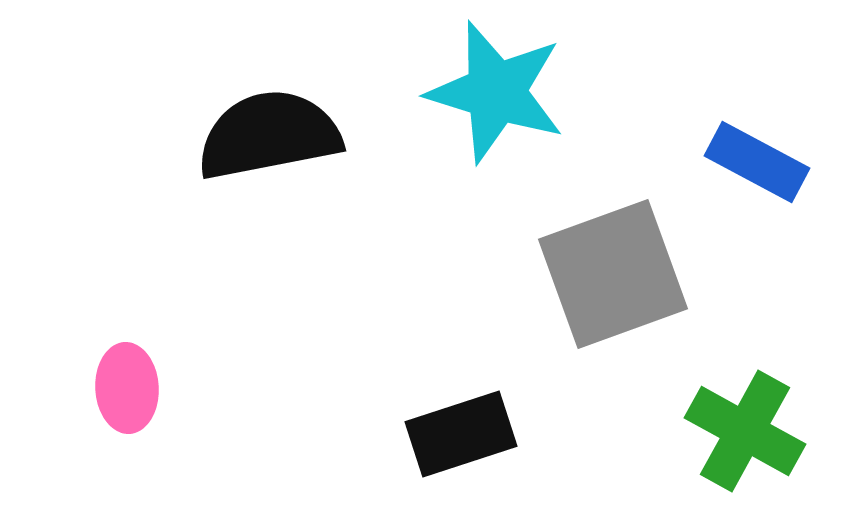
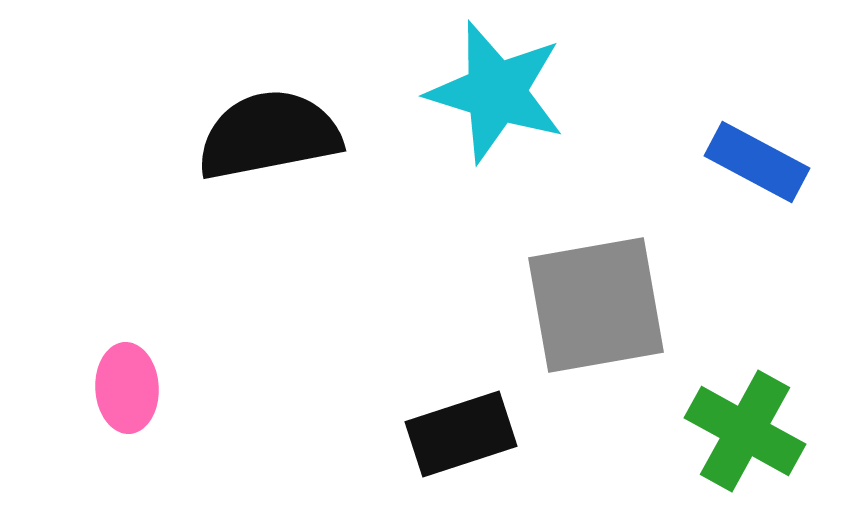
gray square: moved 17 px left, 31 px down; rotated 10 degrees clockwise
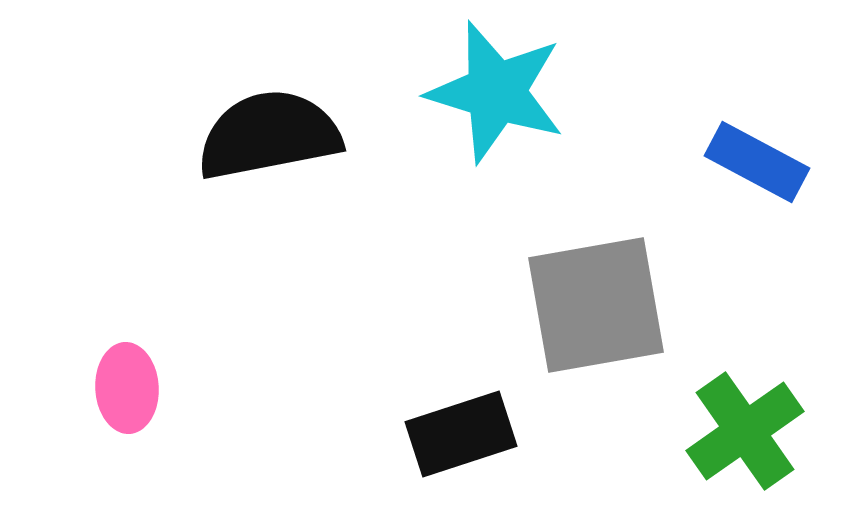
green cross: rotated 26 degrees clockwise
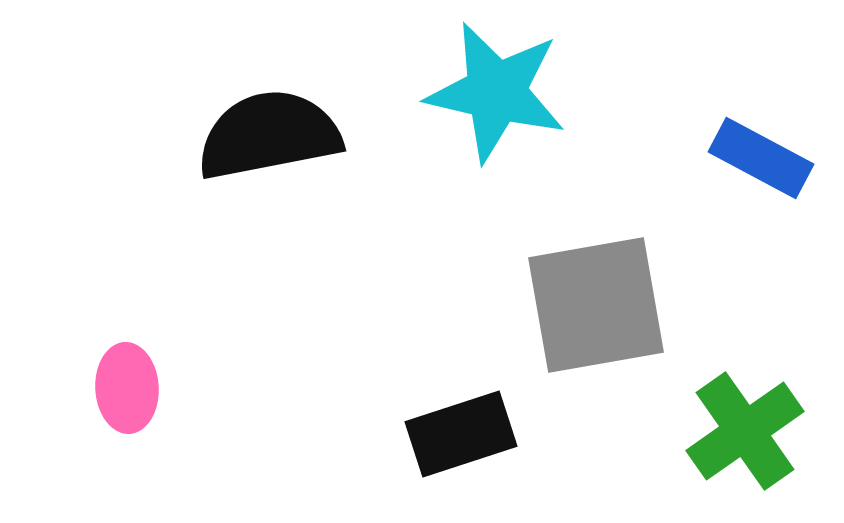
cyan star: rotated 4 degrees counterclockwise
blue rectangle: moved 4 px right, 4 px up
